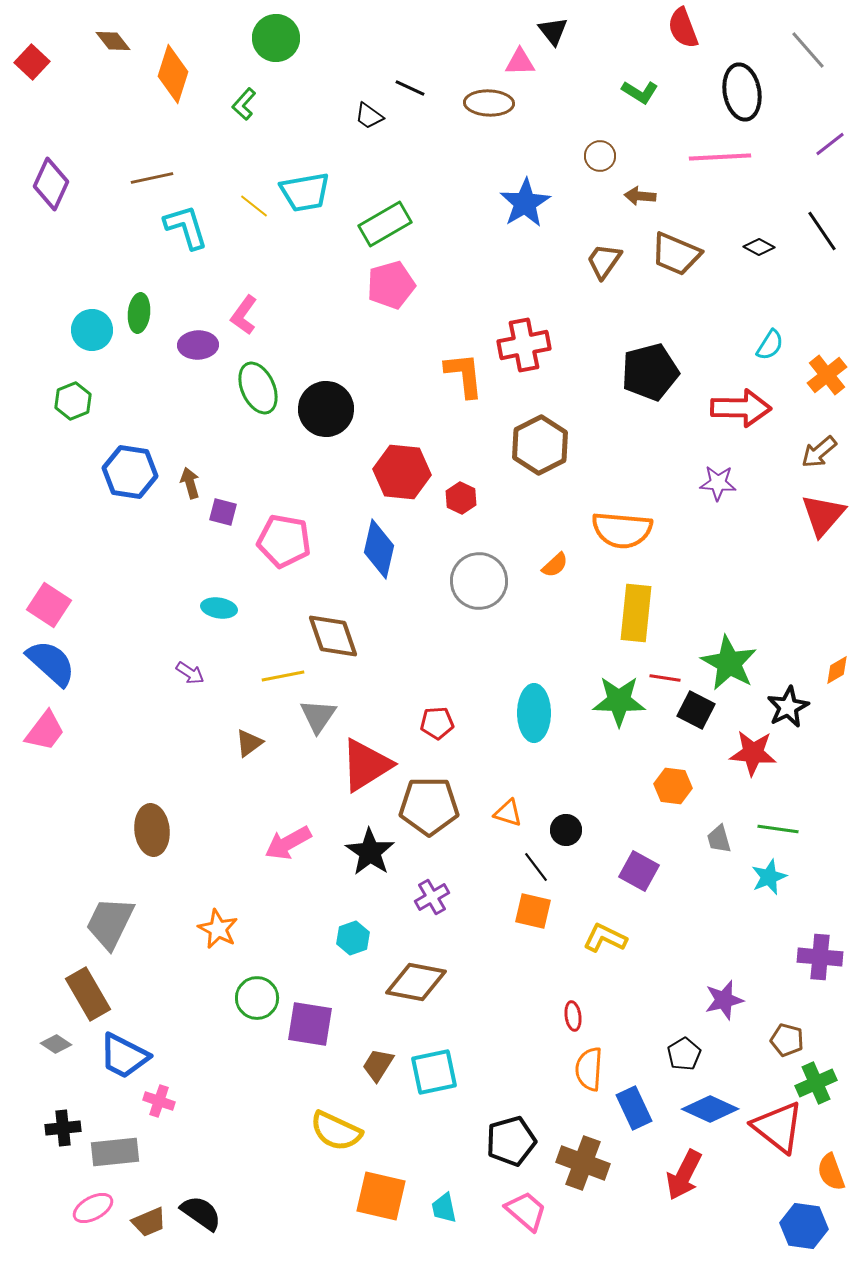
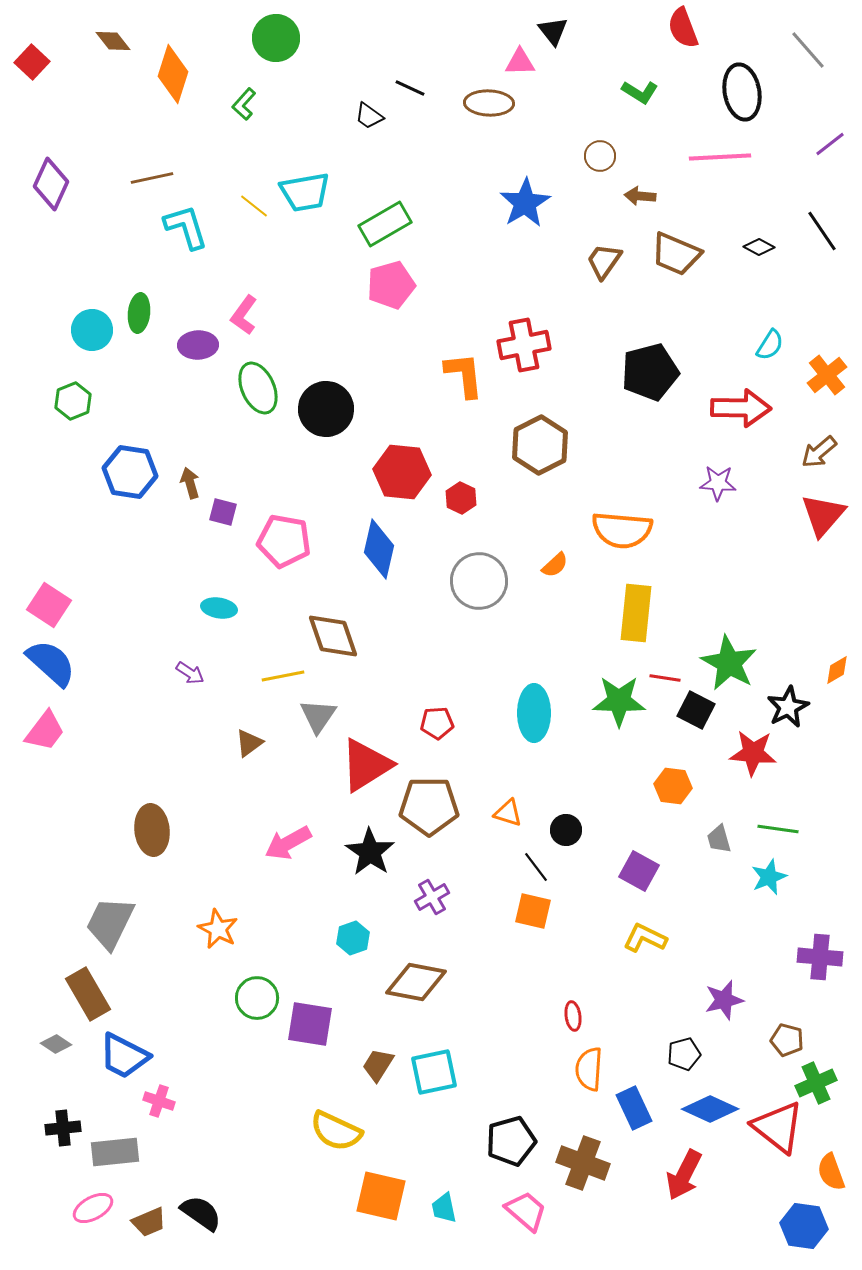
yellow L-shape at (605, 938): moved 40 px right
black pentagon at (684, 1054): rotated 16 degrees clockwise
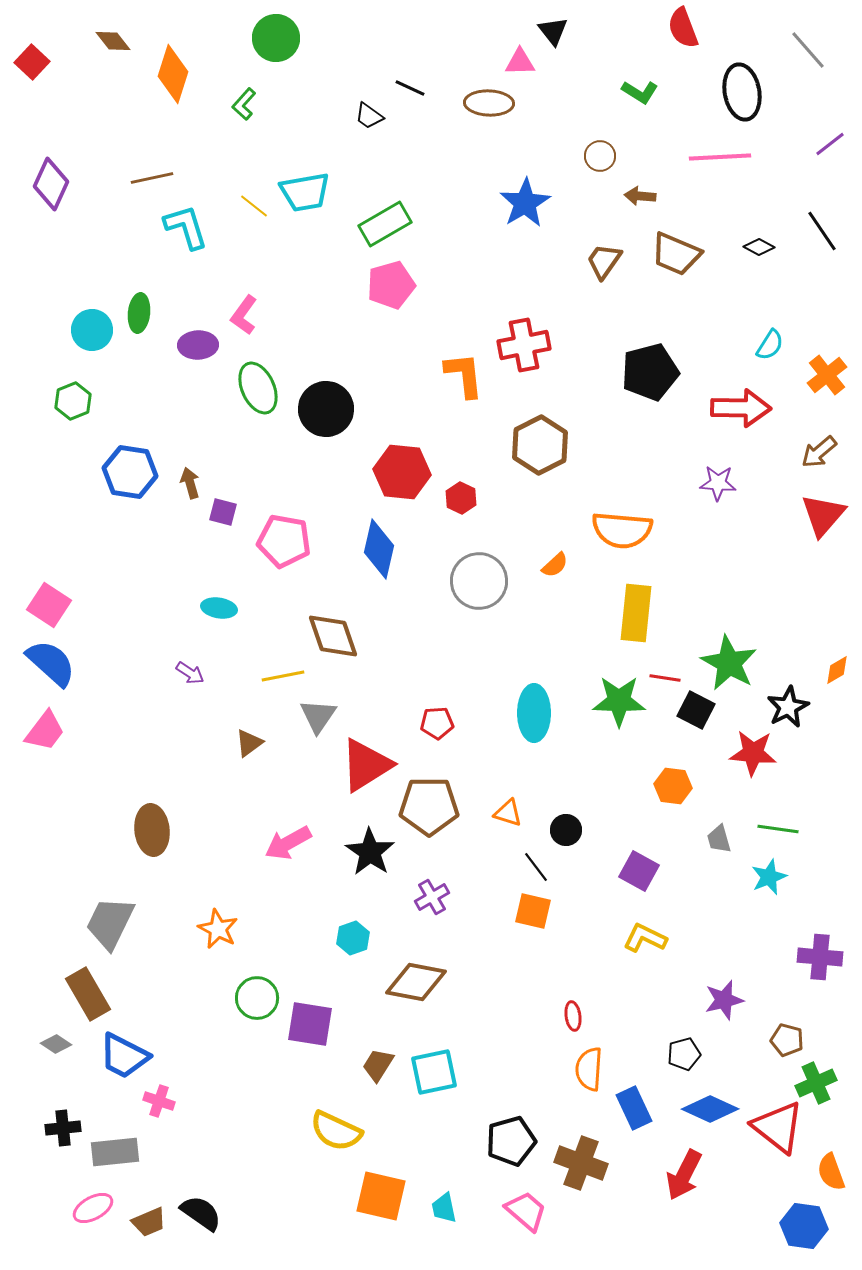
brown cross at (583, 1163): moved 2 px left
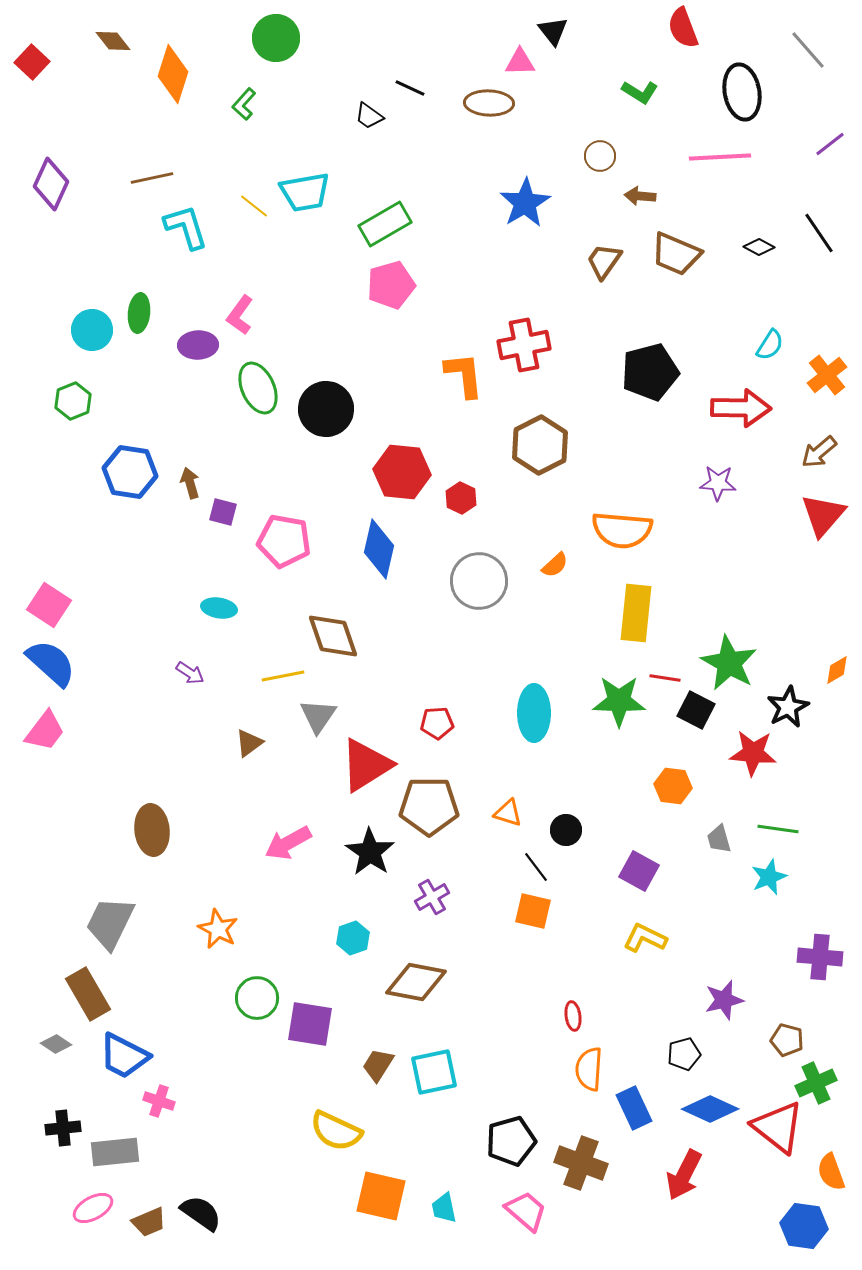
black line at (822, 231): moved 3 px left, 2 px down
pink L-shape at (244, 315): moved 4 px left
